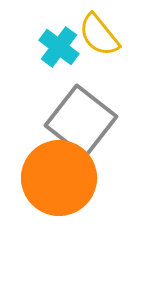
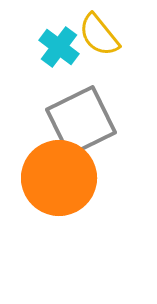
gray square: rotated 26 degrees clockwise
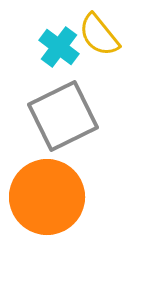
gray square: moved 18 px left, 5 px up
orange circle: moved 12 px left, 19 px down
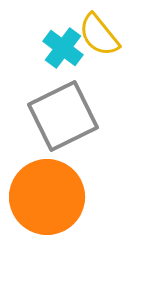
cyan cross: moved 4 px right, 1 px down
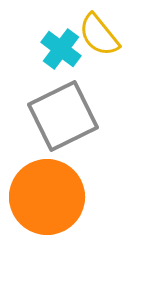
cyan cross: moved 2 px left, 1 px down
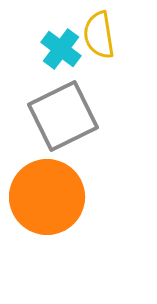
yellow semicircle: rotated 30 degrees clockwise
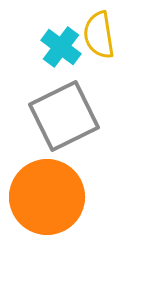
cyan cross: moved 2 px up
gray square: moved 1 px right
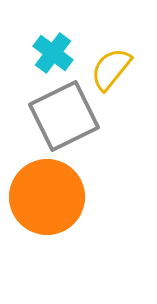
yellow semicircle: moved 12 px right, 34 px down; rotated 48 degrees clockwise
cyan cross: moved 8 px left, 6 px down
